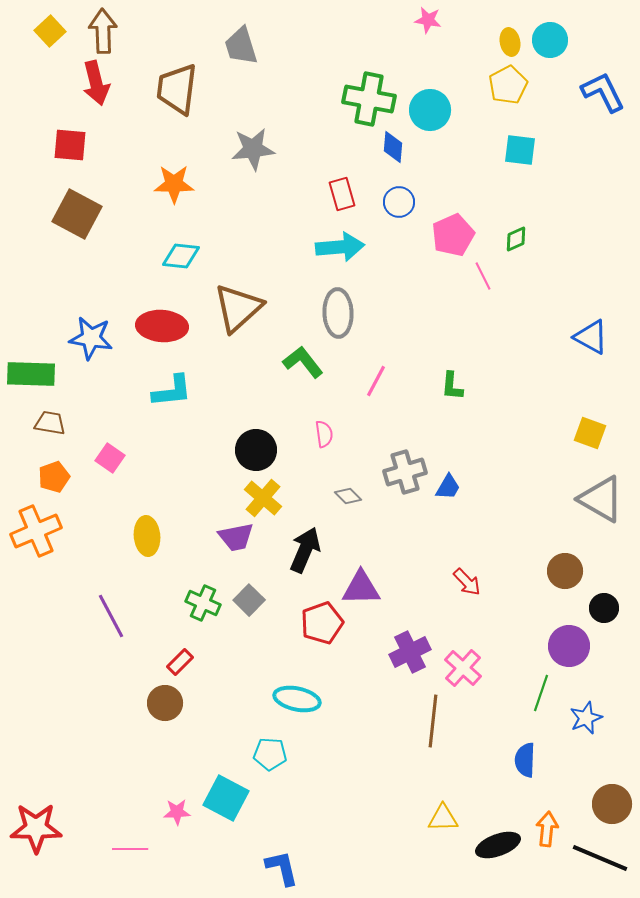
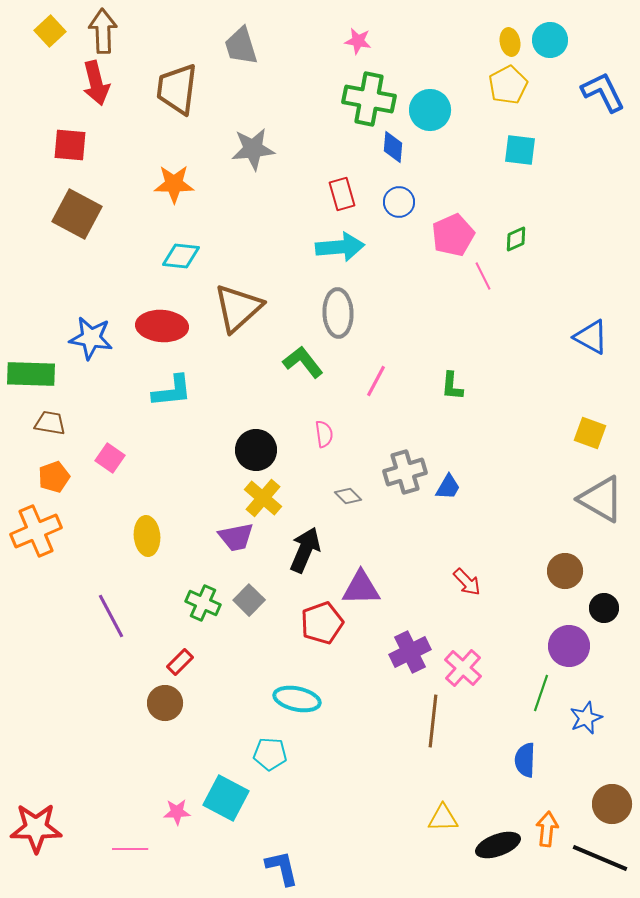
pink star at (428, 20): moved 70 px left, 21 px down
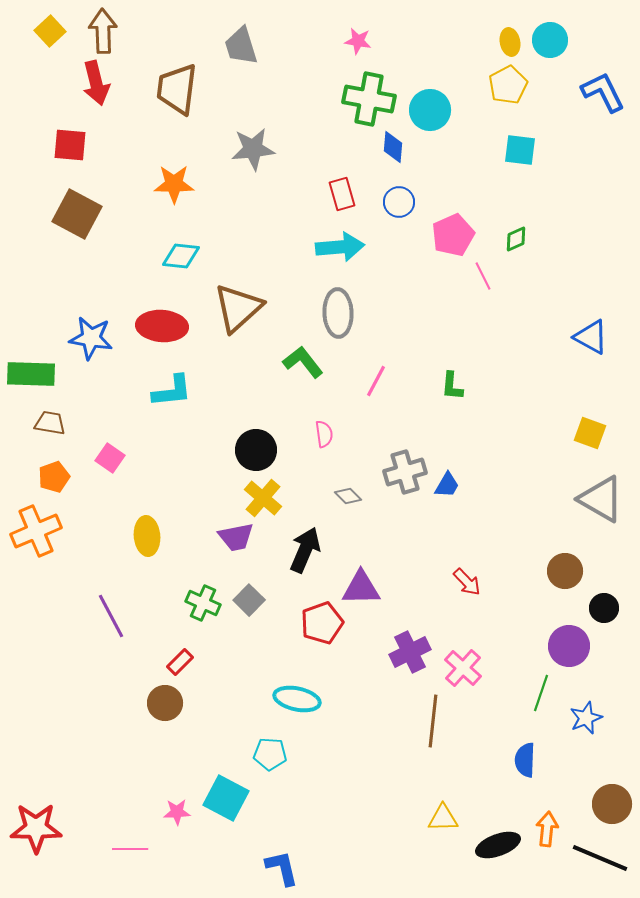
blue trapezoid at (448, 487): moved 1 px left, 2 px up
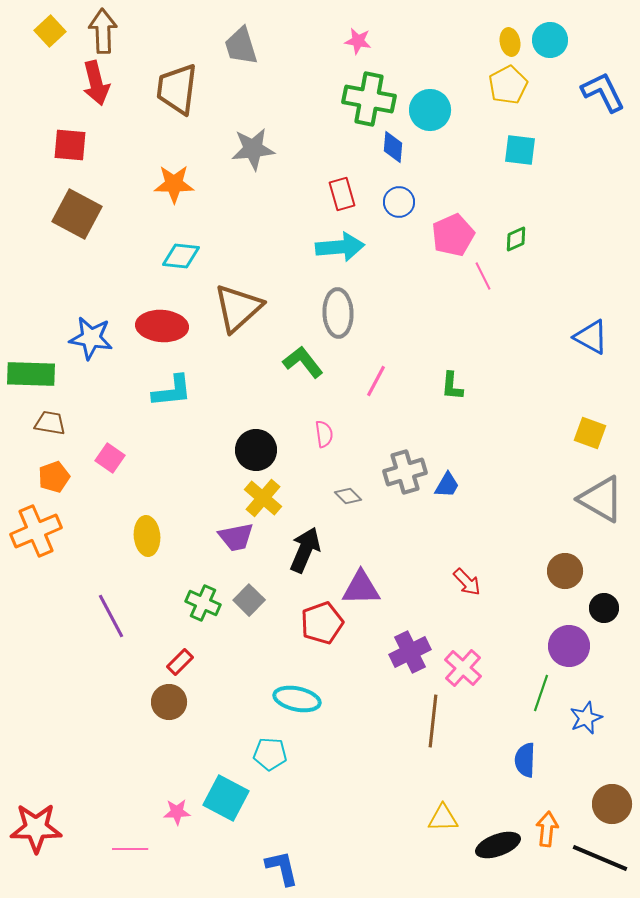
brown circle at (165, 703): moved 4 px right, 1 px up
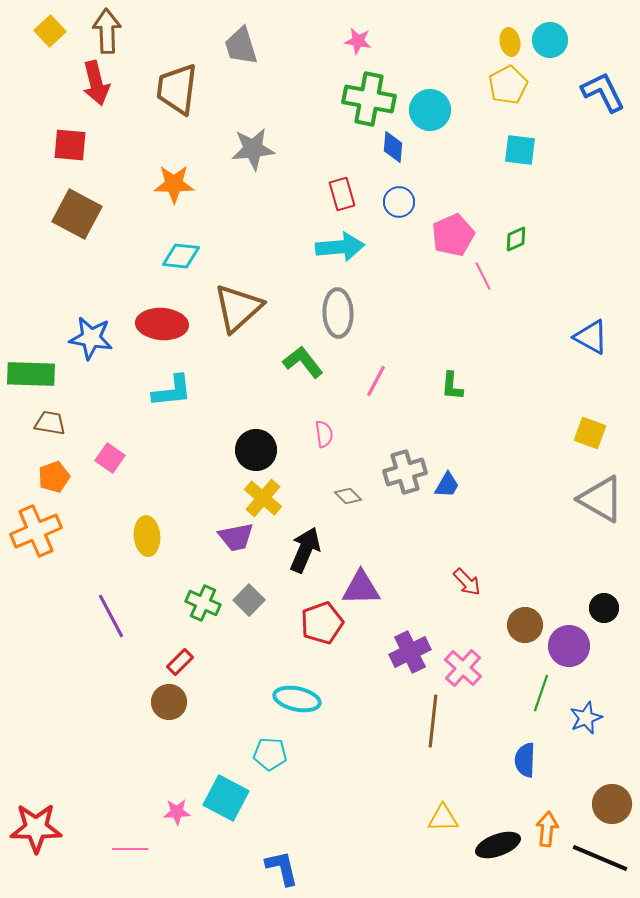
brown arrow at (103, 31): moved 4 px right
red ellipse at (162, 326): moved 2 px up
brown circle at (565, 571): moved 40 px left, 54 px down
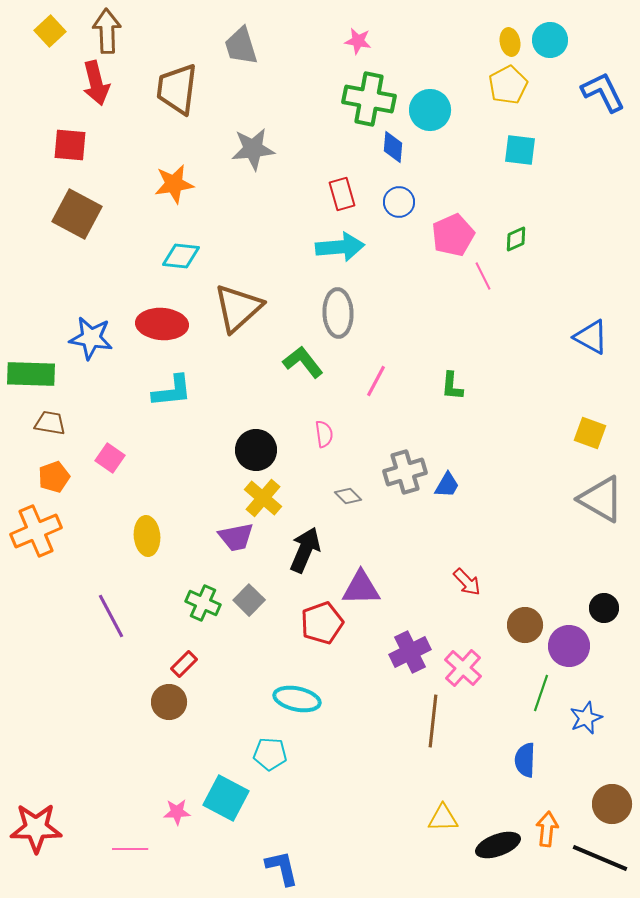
orange star at (174, 184): rotated 9 degrees counterclockwise
red rectangle at (180, 662): moved 4 px right, 2 px down
